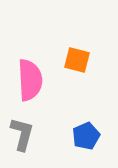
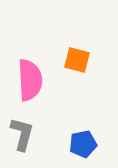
blue pentagon: moved 3 px left, 8 px down; rotated 12 degrees clockwise
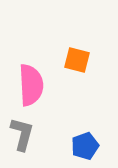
pink semicircle: moved 1 px right, 5 px down
blue pentagon: moved 2 px right, 2 px down; rotated 8 degrees counterclockwise
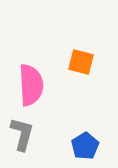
orange square: moved 4 px right, 2 px down
blue pentagon: rotated 12 degrees counterclockwise
